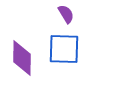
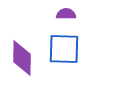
purple semicircle: rotated 60 degrees counterclockwise
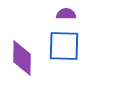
blue square: moved 3 px up
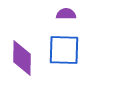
blue square: moved 4 px down
